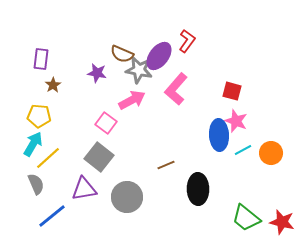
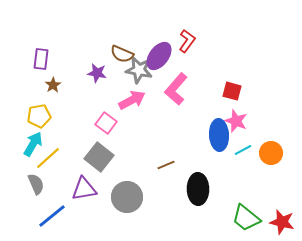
yellow pentagon: rotated 15 degrees counterclockwise
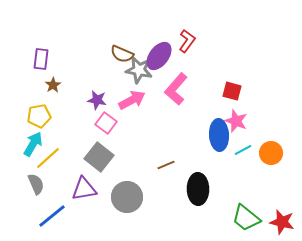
purple star: moved 27 px down
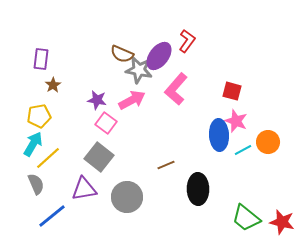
orange circle: moved 3 px left, 11 px up
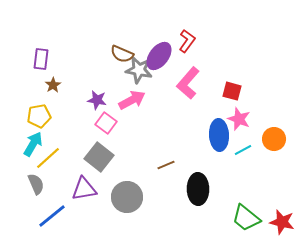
pink L-shape: moved 12 px right, 6 px up
pink star: moved 3 px right, 2 px up
orange circle: moved 6 px right, 3 px up
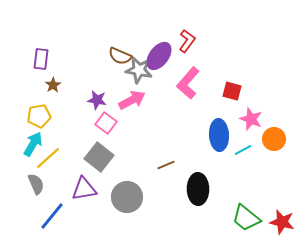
brown semicircle: moved 2 px left, 2 px down
pink star: moved 12 px right
blue line: rotated 12 degrees counterclockwise
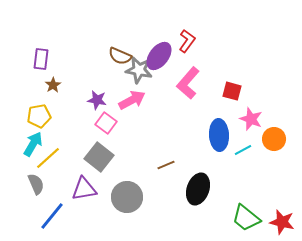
black ellipse: rotated 20 degrees clockwise
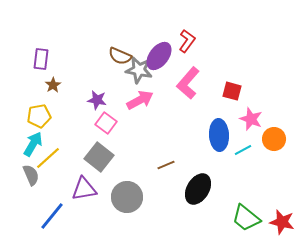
pink arrow: moved 8 px right
gray semicircle: moved 5 px left, 9 px up
black ellipse: rotated 12 degrees clockwise
